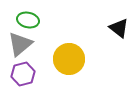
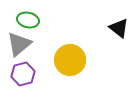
gray triangle: moved 1 px left
yellow circle: moved 1 px right, 1 px down
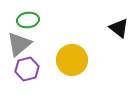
green ellipse: rotated 20 degrees counterclockwise
yellow circle: moved 2 px right
purple hexagon: moved 4 px right, 5 px up
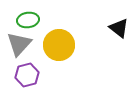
gray triangle: rotated 8 degrees counterclockwise
yellow circle: moved 13 px left, 15 px up
purple hexagon: moved 6 px down
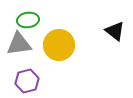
black triangle: moved 4 px left, 3 px down
gray triangle: rotated 40 degrees clockwise
purple hexagon: moved 6 px down
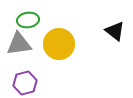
yellow circle: moved 1 px up
purple hexagon: moved 2 px left, 2 px down
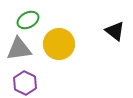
green ellipse: rotated 20 degrees counterclockwise
gray triangle: moved 5 px down
purple hexagon: rotated 20 degrees counterclockwise
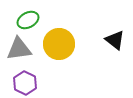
black triangle: moved 9 px down
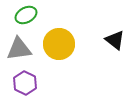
green ellipse: moved 2 px left, 5 px up
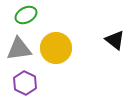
yellow circle: moved 3 px left, 4 px down
